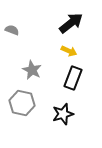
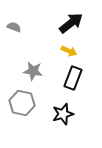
gray semicircle: moved 2 px right, 3 px up
gray star: moved 1 px right, 1 px down; rotated 18 degrees counterclockwise
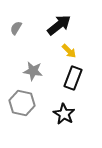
black arrow: moved 12 px left, 2 px down
gray semicircle: moved 2 px right, 1 px down; rotated 80 degrees counterclockwise
yellow arrow: rotated 21 degrees clockwise
black star: moved 1 px right; rotated 25 degrees counterclockwise
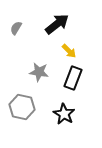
black arrow: moved 2 px left, 1 px up
gray star: moved 6 px right, 1 px down
gray hexagon: moved 4 px down
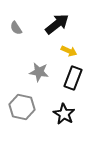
gray semicircle: rotated 64 degrees counterclockwise
yellow arrow: rotated 21 degrees counterclockwise
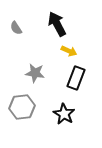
black arrow: rotated 80 degrees counterclockwise
gray star: moved 4 px left, 1 px down
black rectangle: moved 3 px right
gray hexagon: rotated 20 degrees counterclockwise
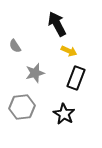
gray semicircle: moved 1 px left, 18 px down
gray star: rotated 24 degrees counterclockwise
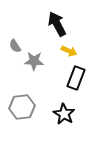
gray star: moved 1 px left, 12 px up; rotated 18 degrees clockwise
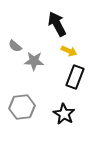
gray semicircle: rotated 16 degrees counterclockwise
black rectangle: moved 1 px left, 1 px up
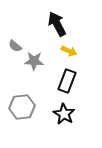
black rectangle: moved 8 px left, 4 px down
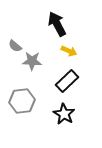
gray star: moved 2 px left
black rectangle: rotated 25 degrees clockwise
gray hexagon: moved 6 px up
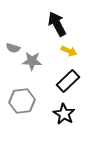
gray semicircle: moved 2 px left, 2 px down; rotated 24 degrees counterclockwise
black rectangle: moved 1 px right
